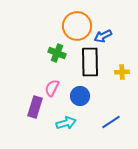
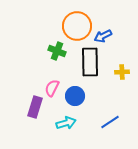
green cross: moved 2 px up
blue circle: moved 5 px left
blue line: moved 1 px left
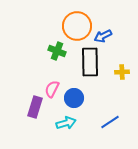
pink semicircle: moved 1 px down
blue circle: moved 1 px left, 2 px down
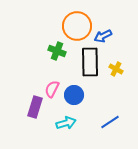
yellow cross: moved 6 px left, 3 px up; rotated 32 degrees clockwise
blue circle: moved 3 px up
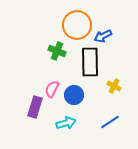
orange circle: moved 1 px up
yellow cross: moved 2 px left, 17 px down
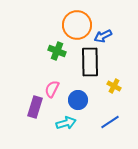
blue circle: moved 4 px right, 5 px down
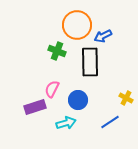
yellow cross: moved 12 px right, 12 px down
purple rectangle: rotated 55 degrees clockwise
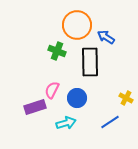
blue arrow: moved 3 px right, 1 px down; rotated 60 degrees clockwise
pink semicircle: moved 1 px down
blue circle: moved 1 px left, 2 px up
